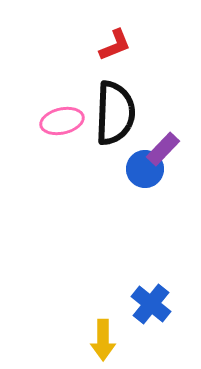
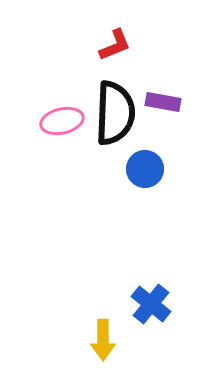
purple rectangle: moved 47 px up; rotated 56 degrees clockwise
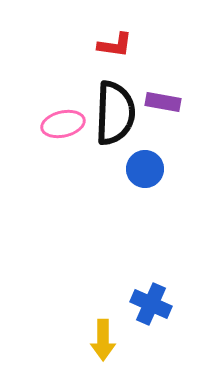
red L-shape: rotated 30 degrees clockwise
pink ellipse: moved 1 px right, 3 px down
blue cross: rotated 15 degrees counterclockwise
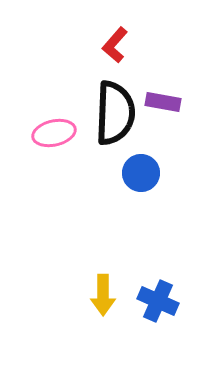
red L-shape: rotated 123 degrees clockwise
pink ellipse: moved 9 px left, 9 px down
blue circle: moved 4 px left, 4 px down
blue cross: moved 7 px right, 3 px up
yellow arrow: moved 45 px up
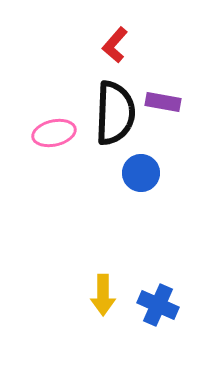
blue cross: moved 4 px down
